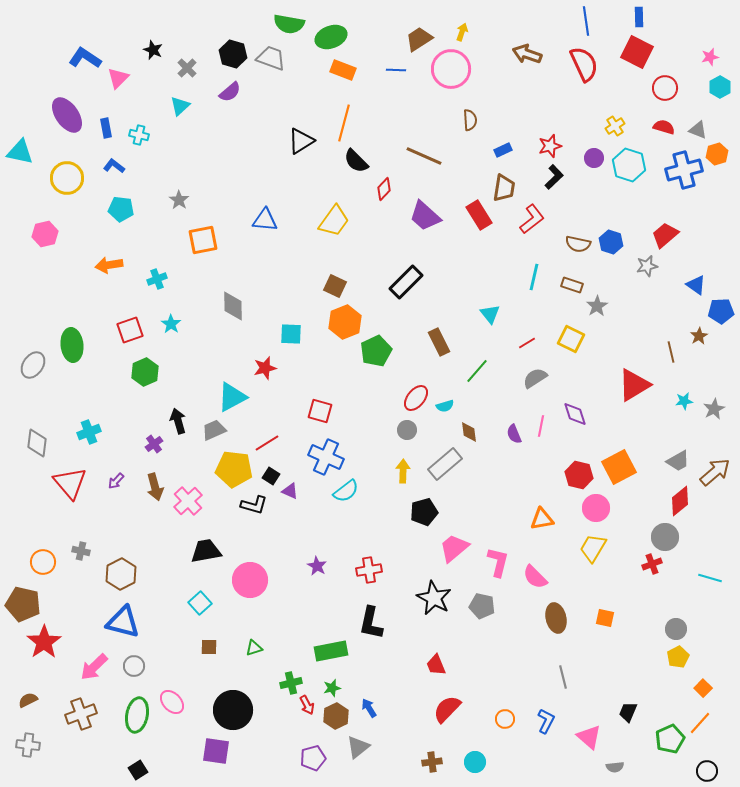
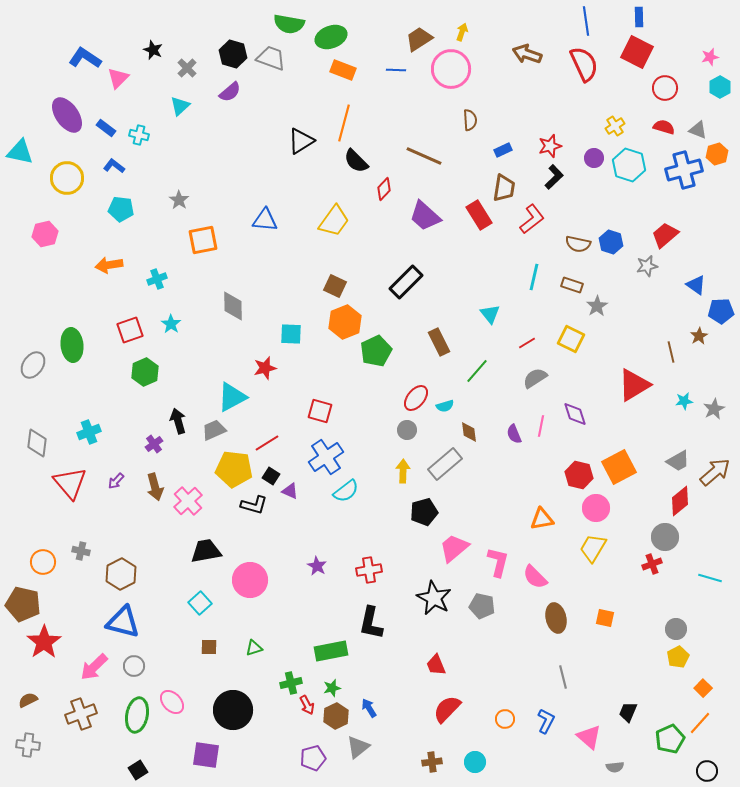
blue rectangle at (106, 128): rotated 42 degrees counterclockwise
blue cross at (326, 457): rotated 32 degrees clockwise
purple square at (216, 751): moved 10 px left, 4 px down
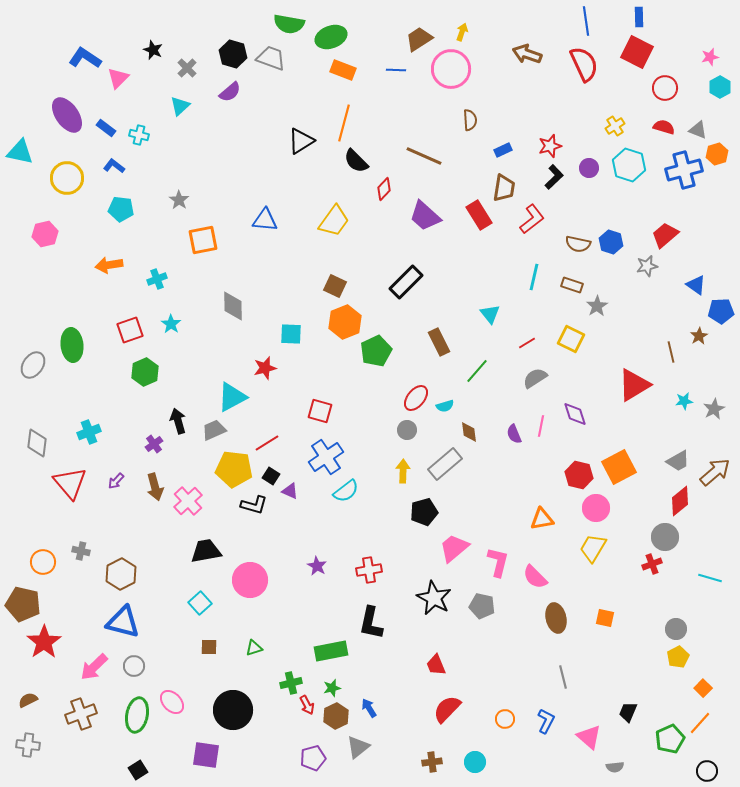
purple circle at (594, 158): moved 5 px left, 10 px down
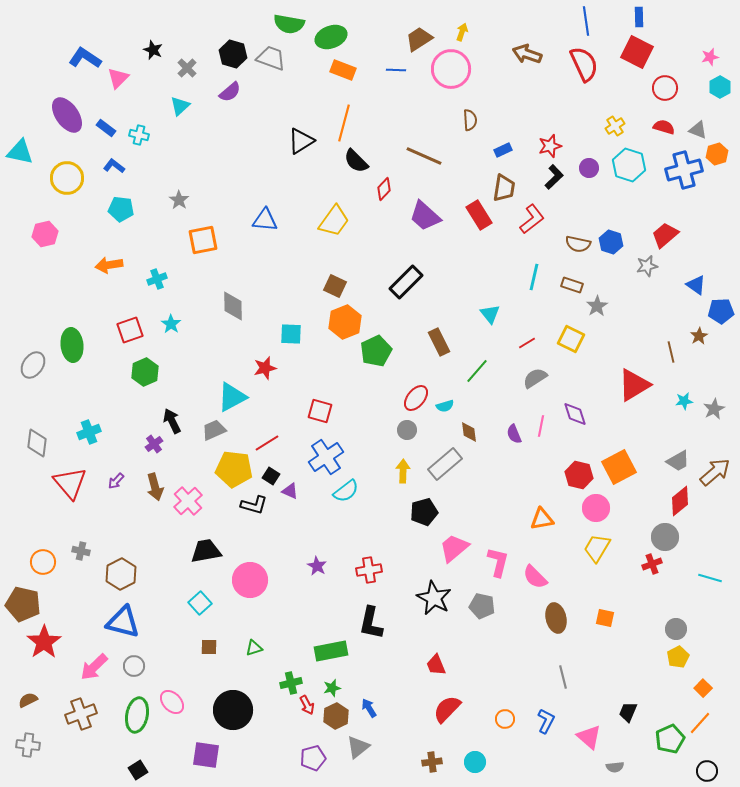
black arrow at (178, 421): moved 6 px left; rotated 10 degrees counterclockwise
yellow trapezoid at (593, 548): moved 4 px right
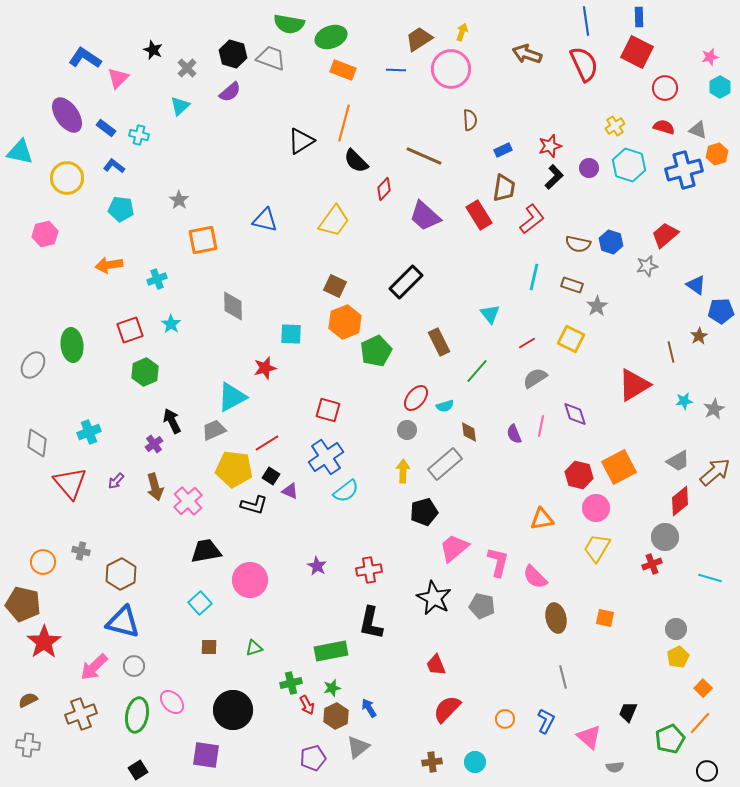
blue triangle at (265, 220): rotated 8 degrees clockwise
red square at (320, 411): moved 8 px right, 1 px up
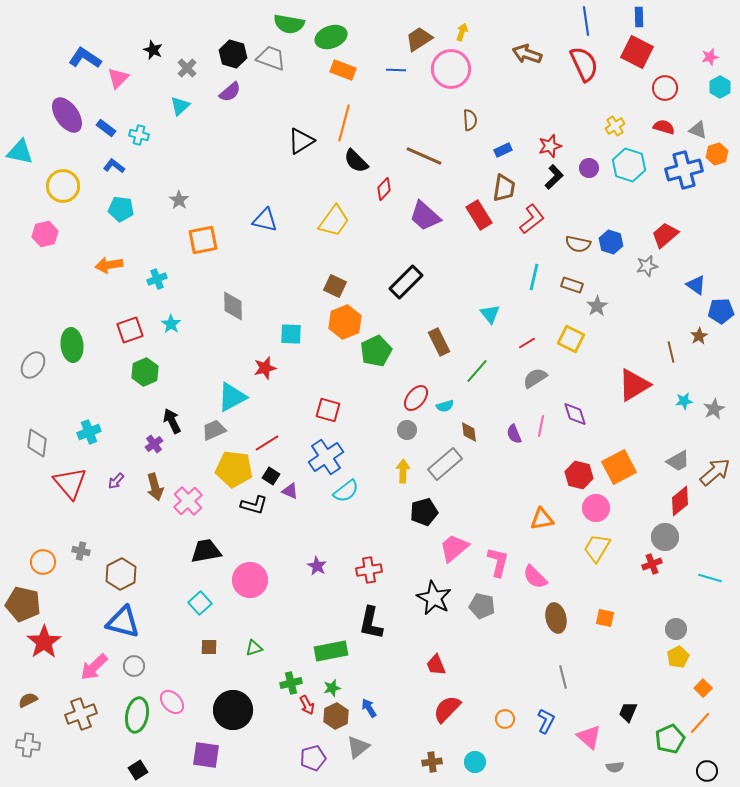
yellow circle at (67, 178): moved 4 px left, 8 px down
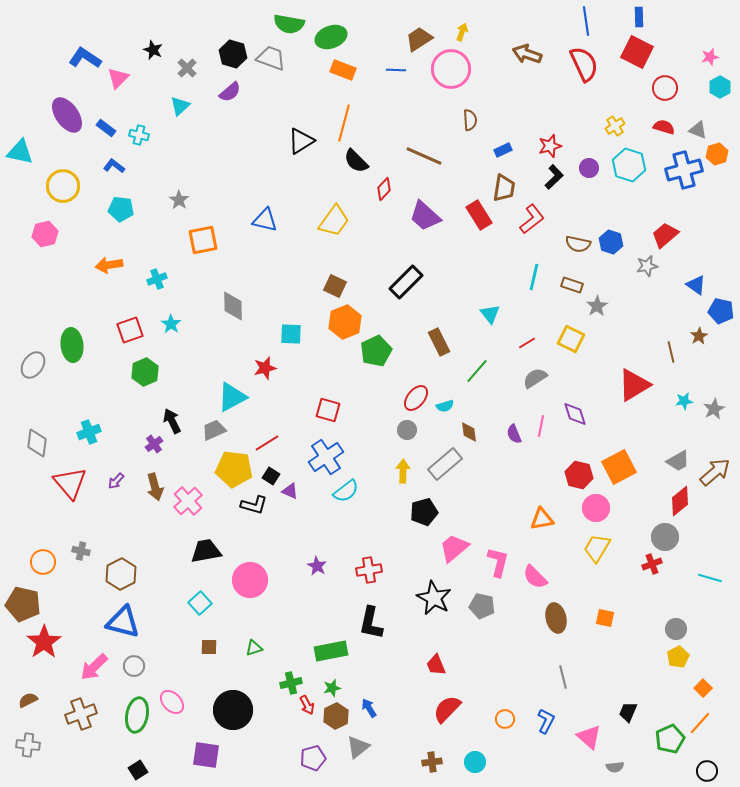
blue pentagon at (721, 311): rotated 15 degrees clockwise
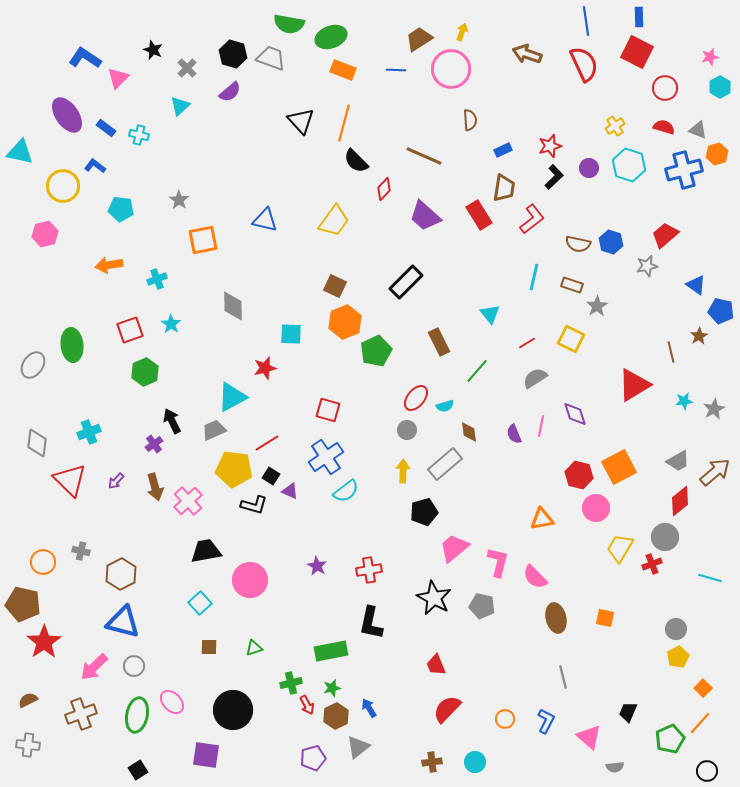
black triangle at (301, 141): moved 20 px up; rotated 40 degrees counterclockwise
blue L-shape at (114, 166): moved 19 px left
red triangle at (70, 483): moved 3 px up; rotated 6 degrees counterclockwise
yellow trapezoid at (597, 548): moved 23 px right
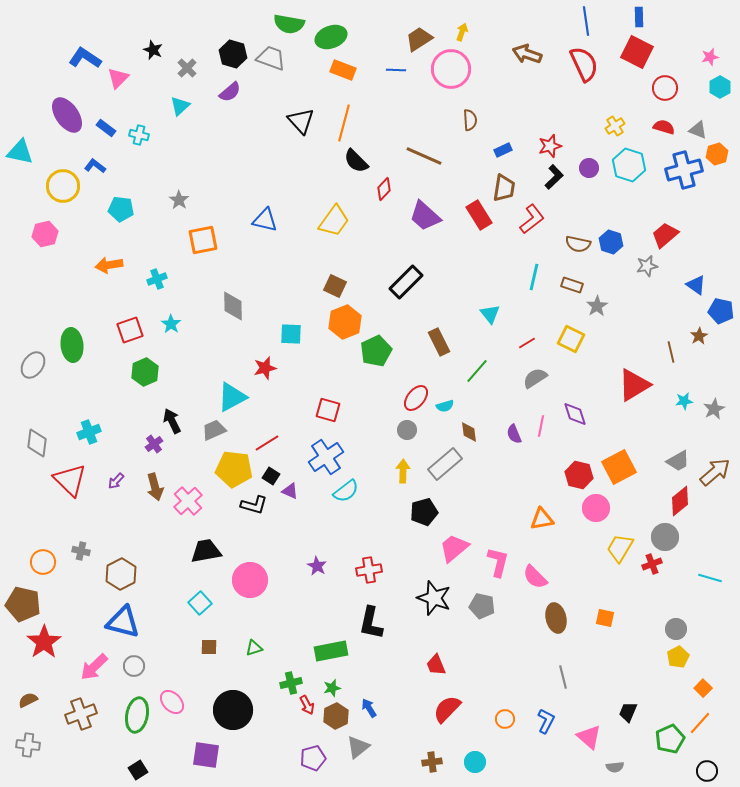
black star at (434, 598): rotated 8 degrees counterclockwise
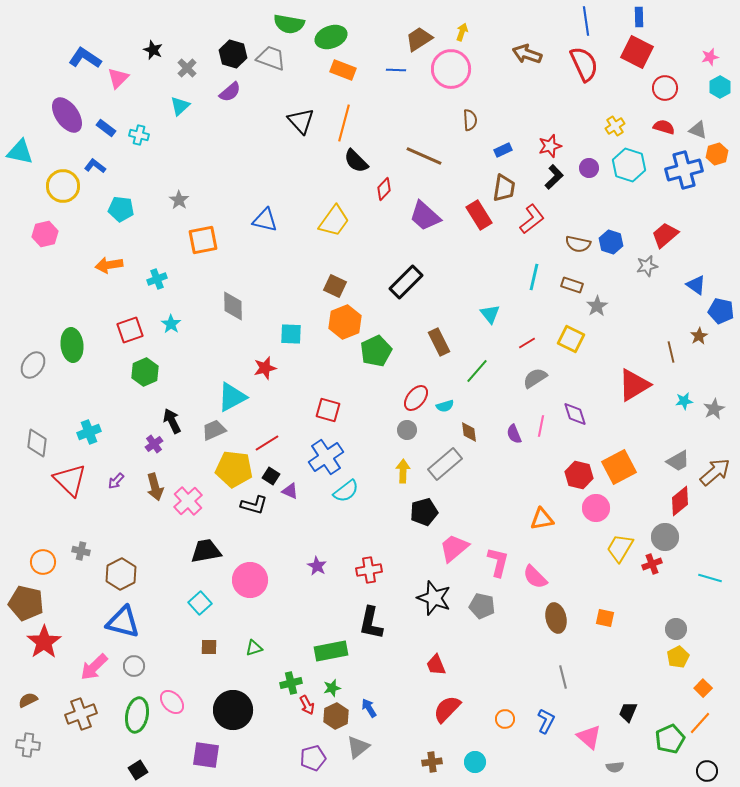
brown pentagon at (23, 604): moved 3 px right, 1 px up
